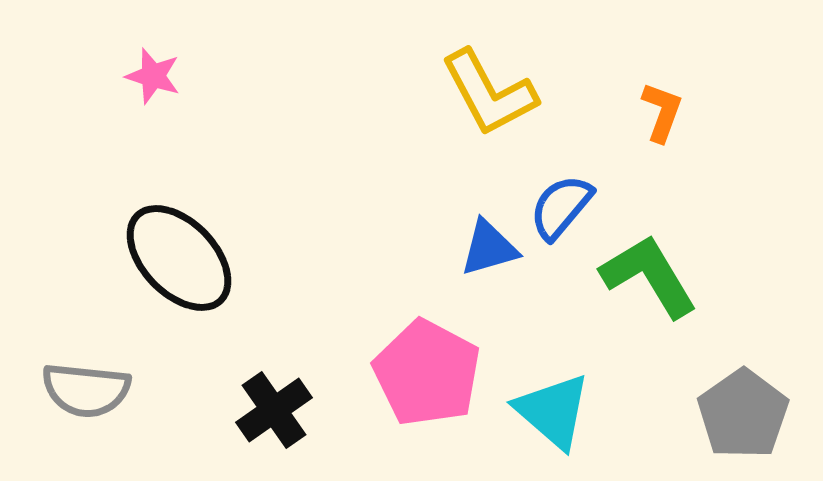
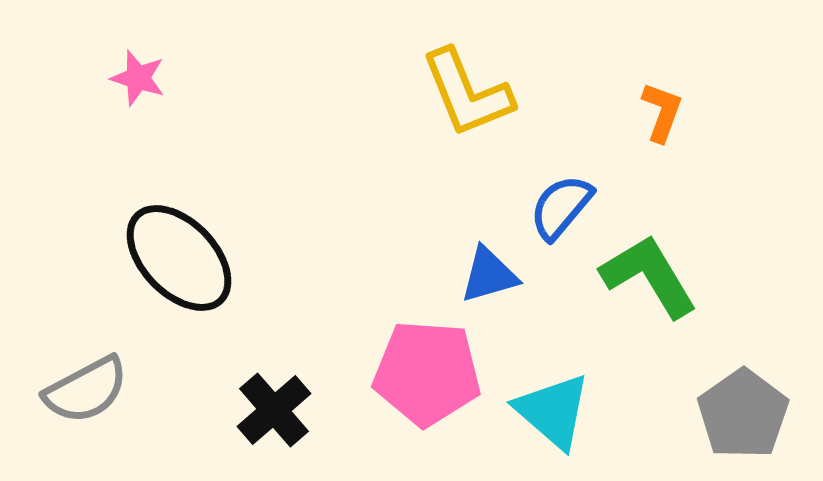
pink star: moved 15 px left, 2 px down
yellow L-shape: moved 22 px left; rotated 6 degrees clockwise
blue triangle: moved 27 px down
pink pentagon: rotated 24 degrees counterclockwise
gray semicircle: rotated 34 degrees counterclockwise
black cross: rotated 6 degrees counterclockwise
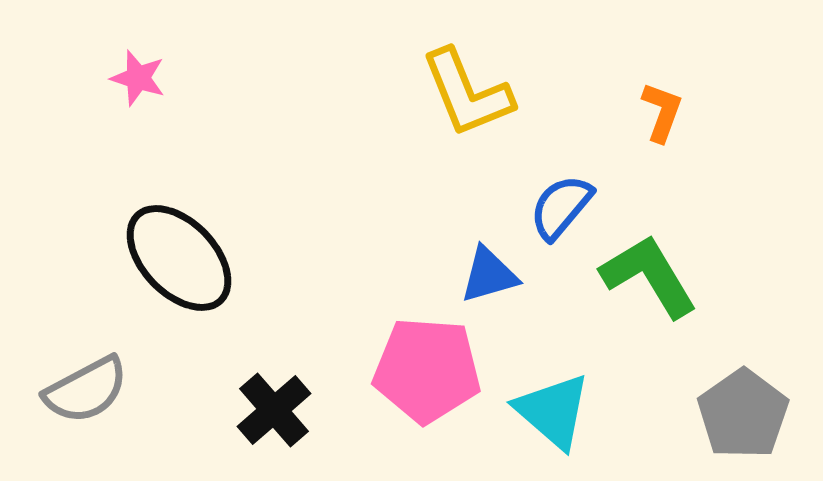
pink pentagon: moved 3 px up
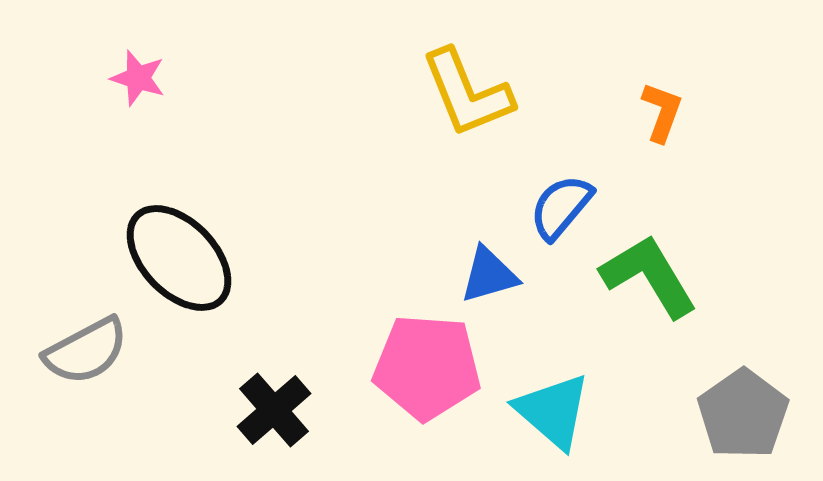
pink pentagon: moved 3 px up
gray semicircle: moved 39 px up
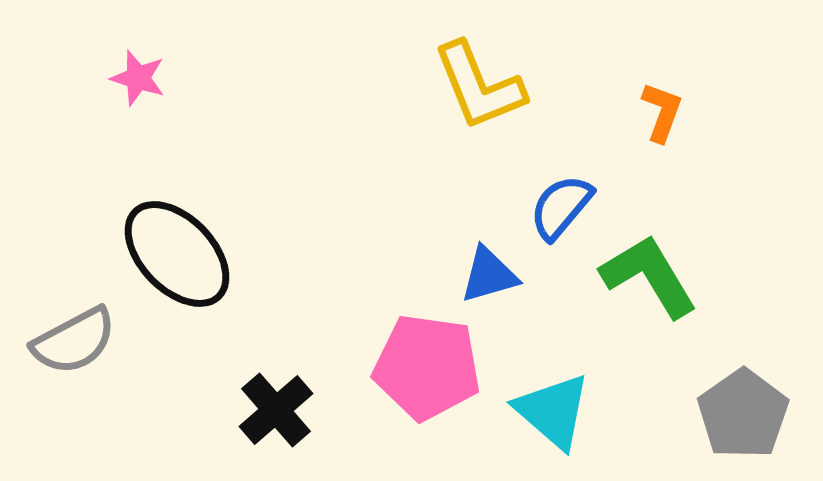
yellow L-shape: moved 12 px right, 7 px up
black ellipse: moved 2 px left, 4 px up
gray semicircle: moved 12 px left, 10 px up
pink pentagon: rotated 4 degrees clockwise
black cross: moved 2 px right
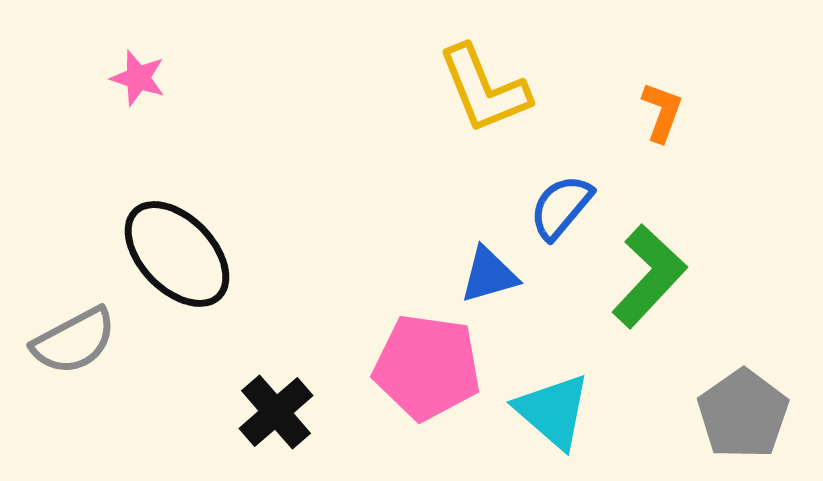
yellow L-shape: moved 5 px right, 3 px down
green L-shape: rotated 74 degrees clockwise
black cross: moved 2 px down
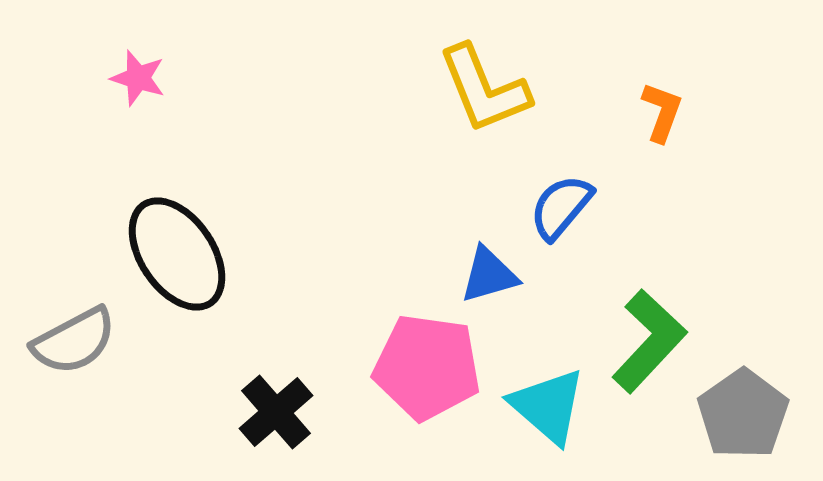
black ellipse: rotated 10 degrees clockwise
green L-shape: moved 65 px down
cyan triangle: moved 5 px left, 5 px up
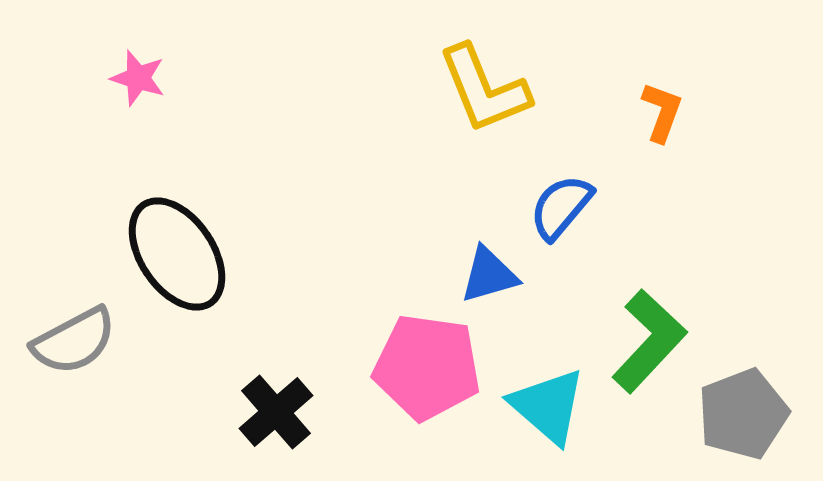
gray pentagon: rotated 14 degrees clockwise
